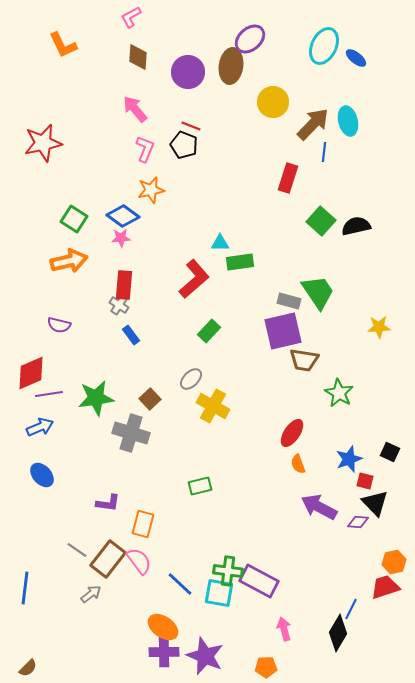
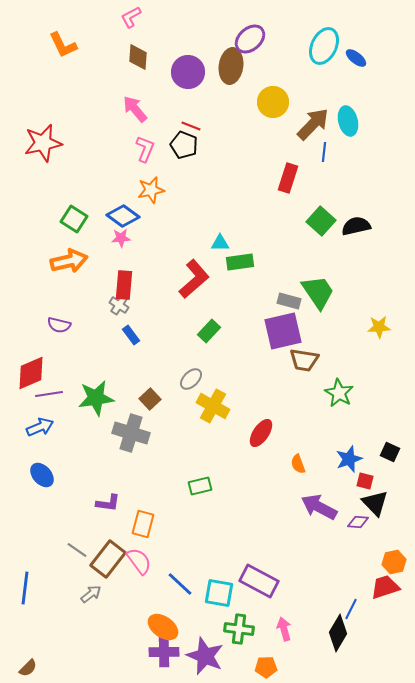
red ellipse at (292, 433): moved 31 px left
green cross at (228, 571): moved 11 px right, 58 px down
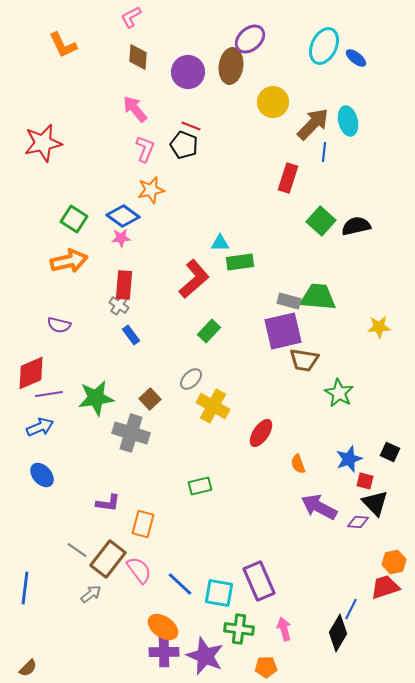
green trapezoid at (318, 292): moved 5 px down; rotated 51 degrees counterclockwise
pink semicircle at (139, 561): moved 9 px down
purple rectangle at (259, 581): rotated 39 degrees clockwise
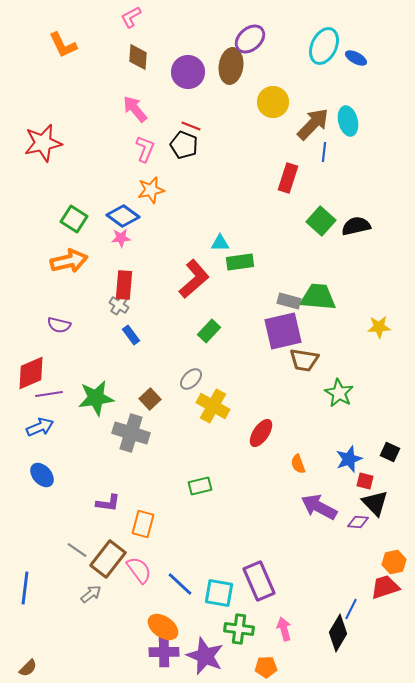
blue ellipse at (356, 58): rotated 10 degrees counterclockwise
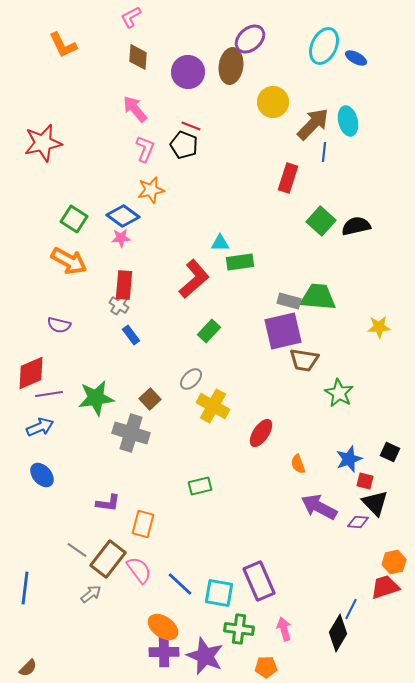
orange arrow at (69, 261): rotated 42 degrees clockwise
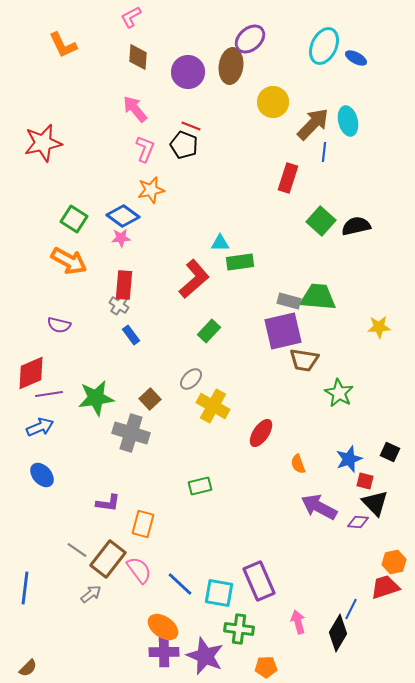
pink arrow at (284, 629): moved 14 px right, 7 px up
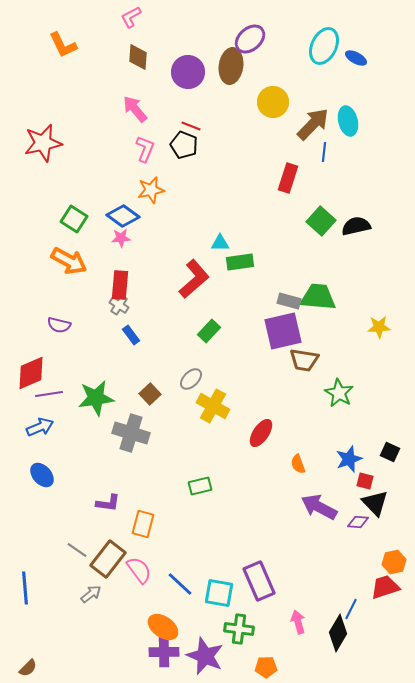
red rectangle at (124, 285): moved 4 px left
brown square at (150, 399): moved 5 px up
blue line at (25, 588): rotated 12 degrees counterclockwise
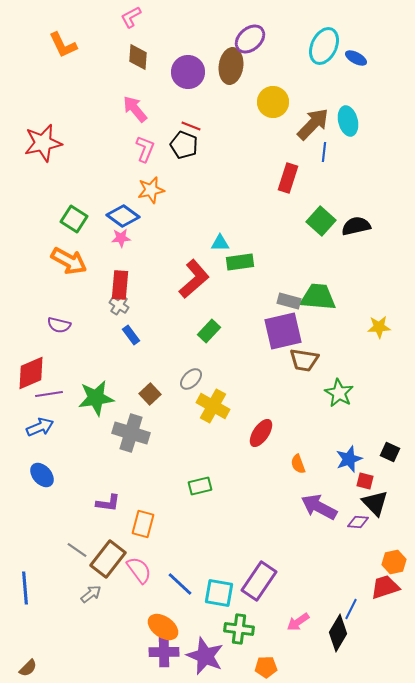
purple rectangle at (259, 581): rotated 57 degrees clockwise
pink arrow at (298, 622): rotated 110 degrees counterclockwise
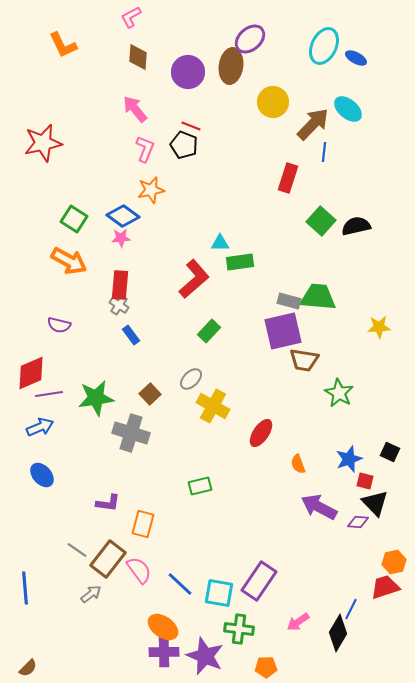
cyan ellipse at (348, 121): moved 12 px up; rotated 36 degrees counterclockwise
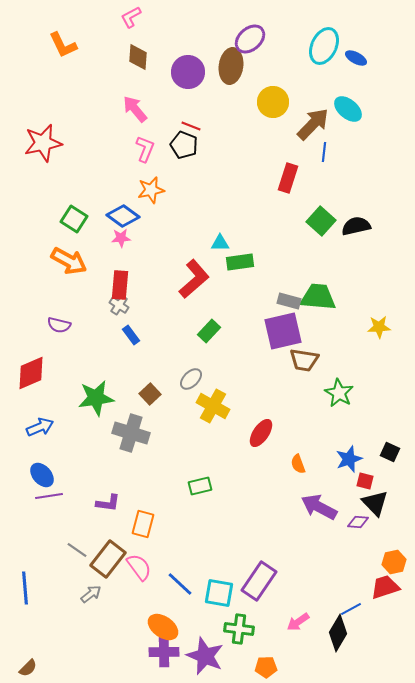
purple line at (49, 394): moved 102 px down
pink semicircle at (139, 570): moved 3 px up
blue line at (351, 609): rotated 35 degrees clockwise
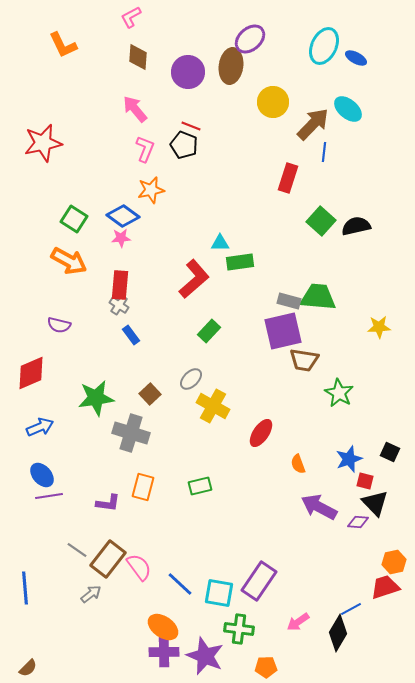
orange rectangle at (143, 524): moved 37 px up
